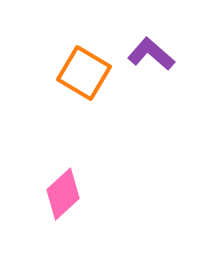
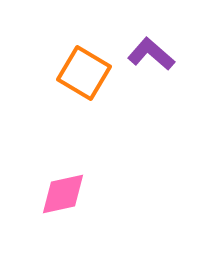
pink diamond: rotated 30 degrees clockwise
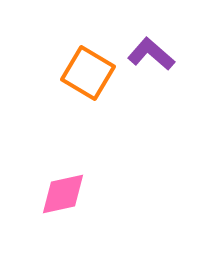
orange square: moved 4 px right
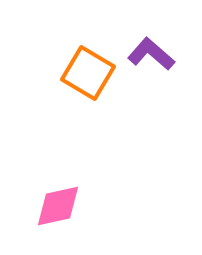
pink diamond: moved 5 px left, 12 px down
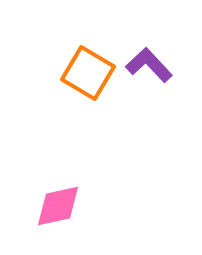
purple L-shape: moved 2 px left, 11 px down; rotated 6 degrees clockwise
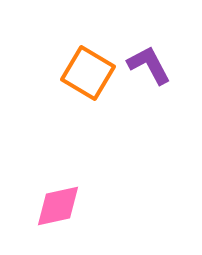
purple L-shape: rotated 15 degrees clockwise
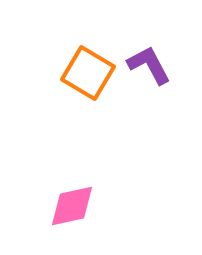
pink diamond: moved 14 px right
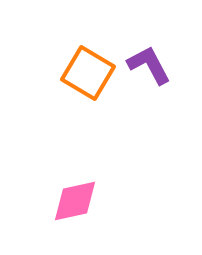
pink diamond: moved 3 px right, 5 px up
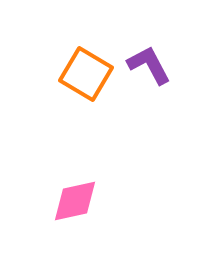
orange square: moved 2 px left, 1 px down
